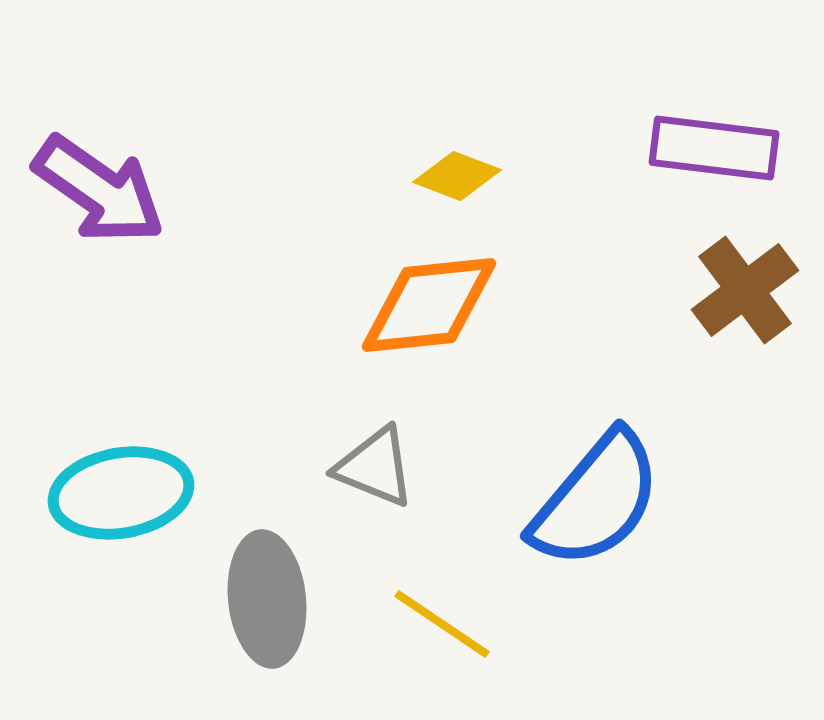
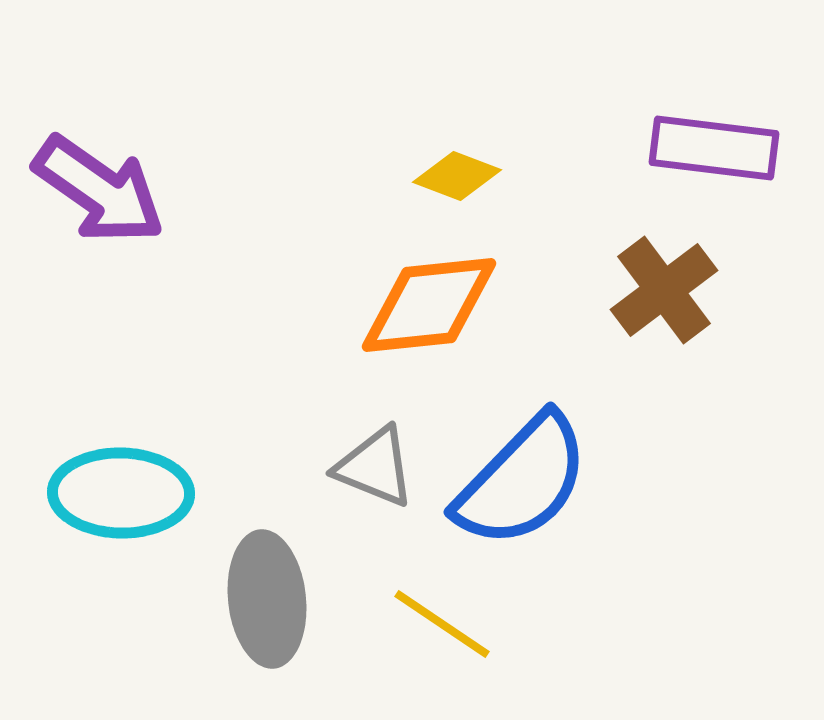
brown cross: moved 81 px left
cyan ellipse: rotated 11 degrees clockwise
blue semicircle: moved 74 px left, 19 px up; rotated 4 degrees clockwise
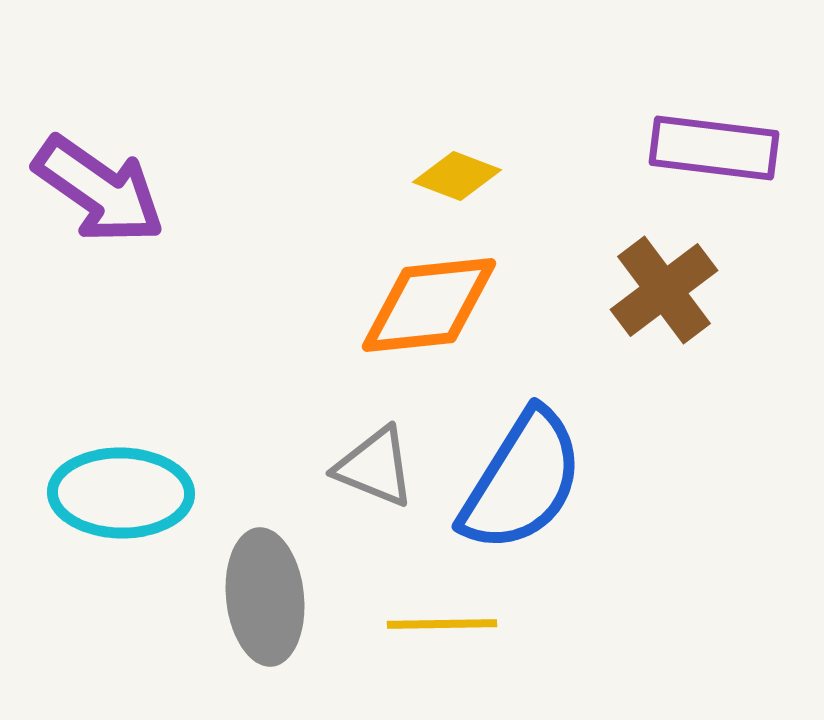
blue semicircle: rotated 12 degrees counterclockwise
gray ellipse: moved 2 px left, 2 px up
yellow line: rotated 35 degrees counterclockwise
